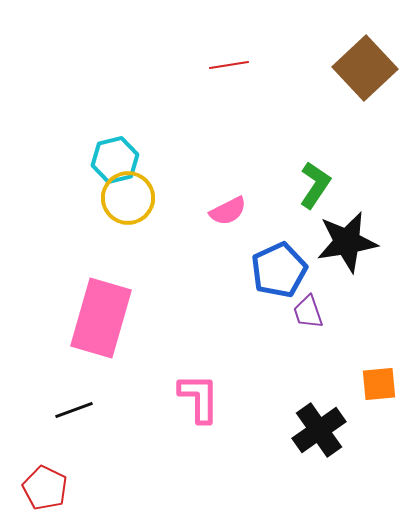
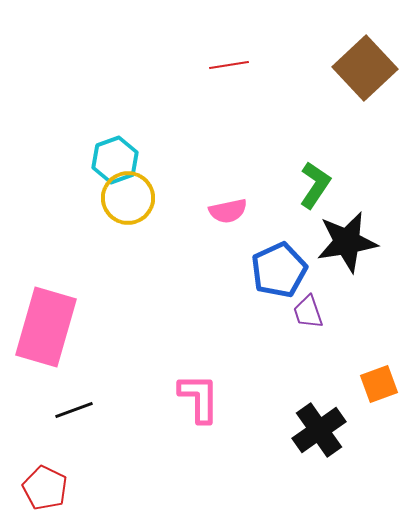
cyan hexagon: rotated 6 degrees counterclockwise
pink semicircle: rotated 15 degrees clockwise
pink rectangle: moved 55 px left, 9 px down
orange square: rotated 15 degrees counterclockwise
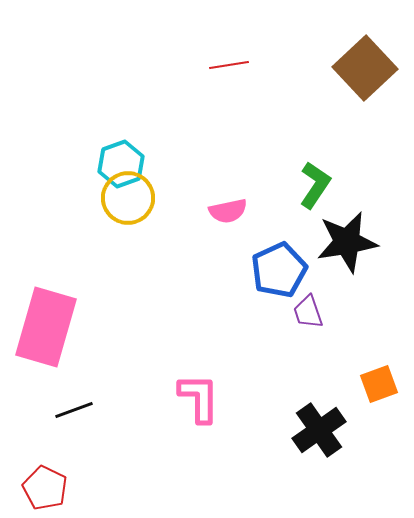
cyan hexagon: moved 6 px right, 4 px down
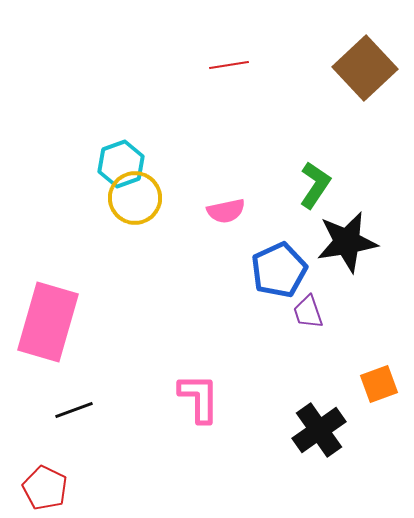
yellow circle: moved 7 px right
pink semicircle: moved 2 px left
pink rectangle: moved 2 px right, 5 px up
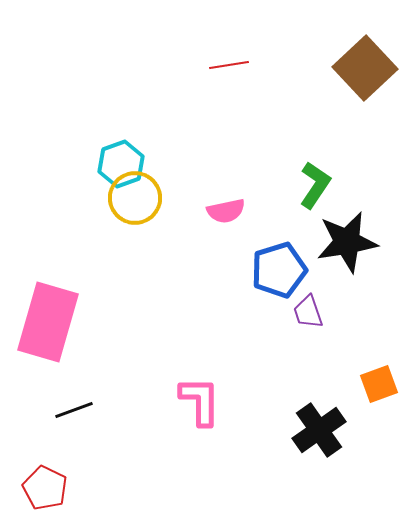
blue pentagon: rotated 8 degrees clockwise
pink L-shape: moved 1 px right, 3 px down
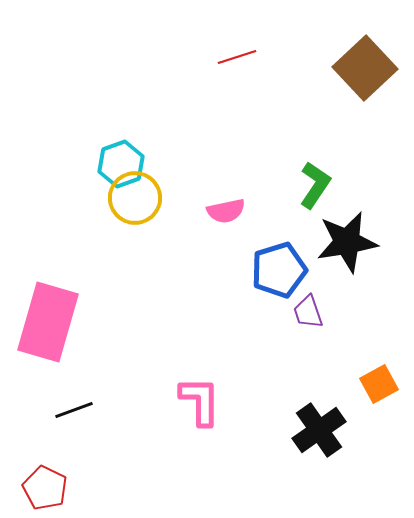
red line: moved 8 px right, 8 px up; rotated 9 degrees counterclockwise
orange square: rotated 9 degrees counterclockwise
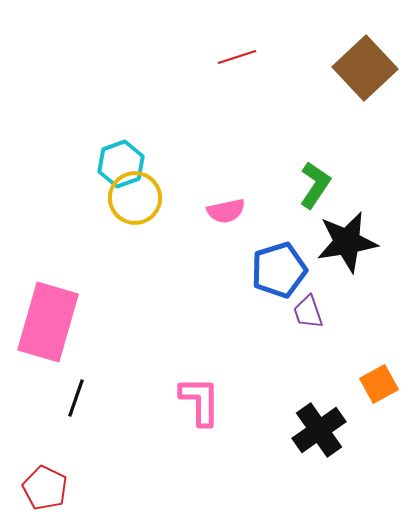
black line: moved 2 px right, 12 px up; rotated 51 degrees counterclockwise
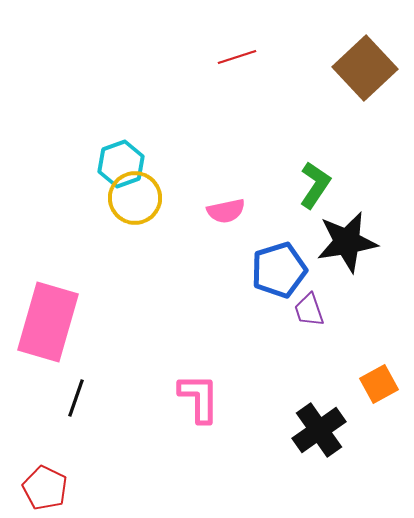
purple trapezoid: moved 1 px right, 2 px up
pink L-shape: moved 1 px left, 3 px up
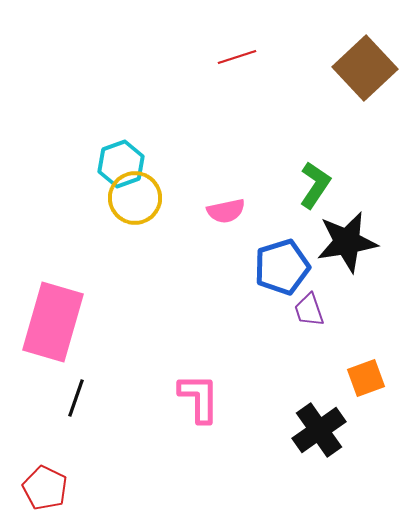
blue pentagon: moved 3 px right, 3 px up
pink rectangle: moved 5 px right
orange square: moved 13 px left, 6 px up; rotated 9 degrees clockwise
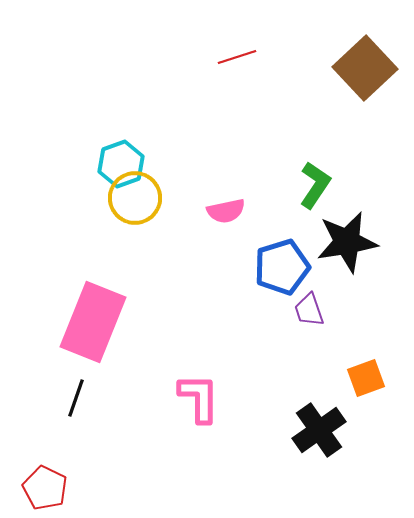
pink rectangle: moved 40 px right; rotated 6 degrees clockwise
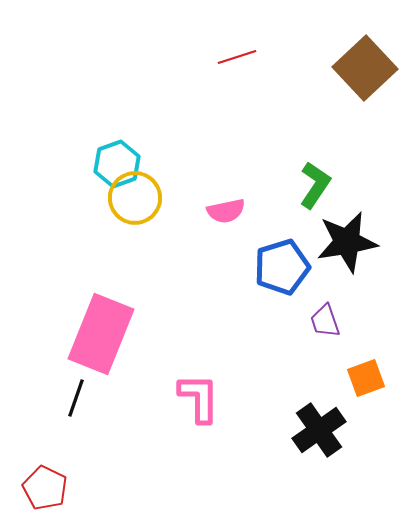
cyan hexagon: moved 4 px left
purple trapezoid: moved 16 px right, 11 px down
pink rectangle: moved 8 px right, 12 px down
